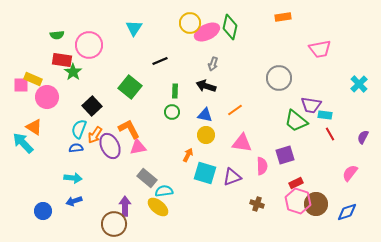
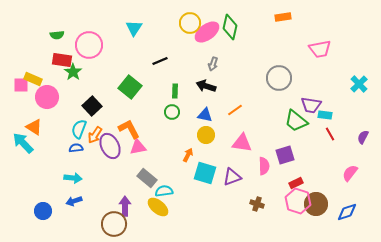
pink ellipse at (207, 32): rotated 10 degrees counterclockwise
pink semicircle at (262, 166): moved 2 px right
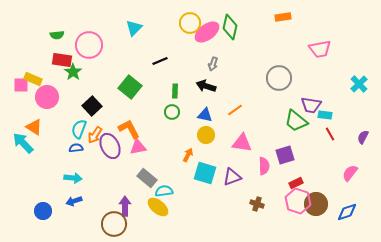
cyan triangle at (134, 28): rotated 12 degrees clockwise
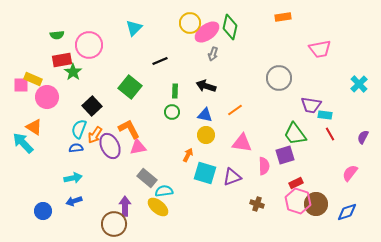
red rectangle at (62, 60): rotated 18 degrees counterclockwise
gray arrow at (213, 64): moved 10 px up
green trapezoid at (296, 121): moved 1 px left, 13 px down; rotated 15 degrees clockwise
cyan arrow at (73, 178): rotated 18 degrees counterclockwise
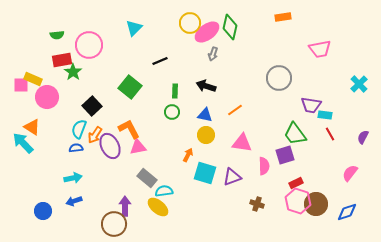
orange triangle at (34, 127): moved 2 px left
